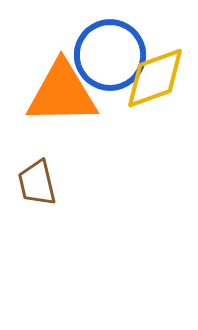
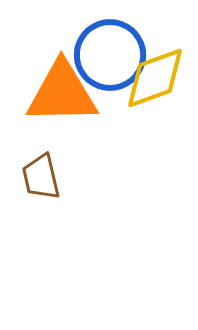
brown trapezoid: moved 4 px right, 6 px up
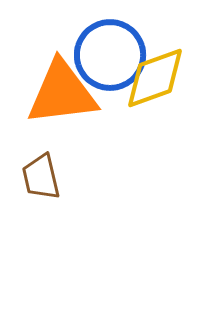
orange triangle: rotated 6 degrees counterclockwise
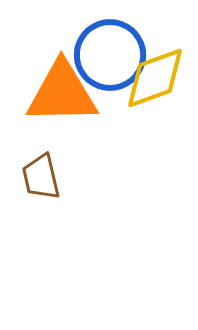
orange triangle: rotated 6 degrees clockwise
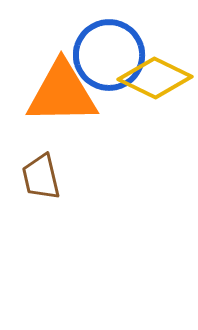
blue circle: moved 1 px left
yellow diamond: rotated 46 degrees clockwise
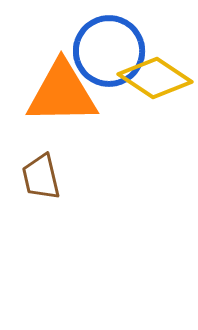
blue circle: moved 4 px up
yellow diamond: rotated 8 degrees clockwise
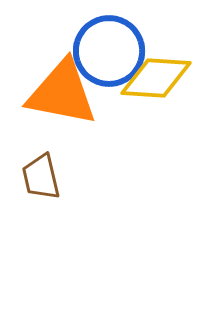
yellow diamond: moved 1 px right; rotated 30 degrees counterclockwise
orange triangle: rotated 12 degrees clockwise
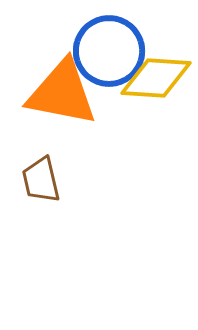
brown trapezoid: moved 3 px down
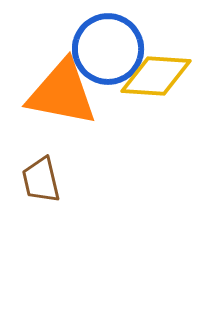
blue circle: moved 1 px left, 2 px up
yellow diamond: moved 2 px up
